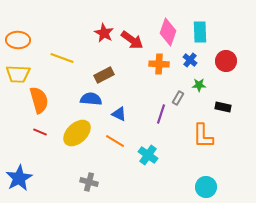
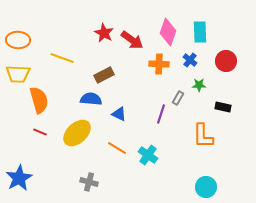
orange line: moved 2 px right, 7 px down
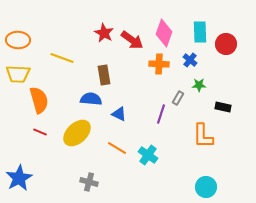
pink diamond: moved 4 px left, 1 px down
red circle: moved 17 px up
brown rectangle: rotated 72 degrees counterclockwise
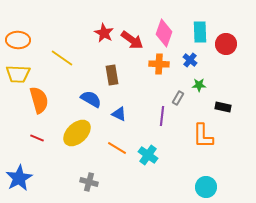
yellow line: rotated 15 degrees clockwise
brown rectangle: moved 8 px right
blue semicircle: rotated 25 degrees clockwise
purple line: moved 1 px right, 2 px down; rotated 12 degrees counterclockwise
red line: moved 3 px left, 6 px down
